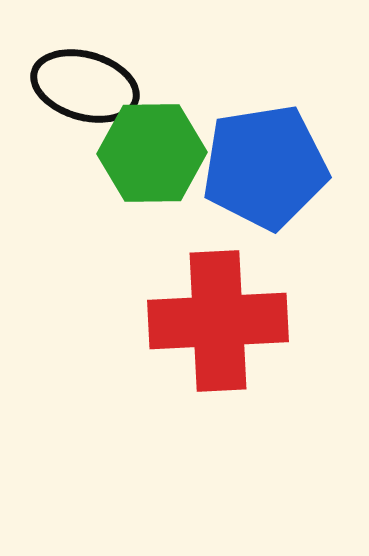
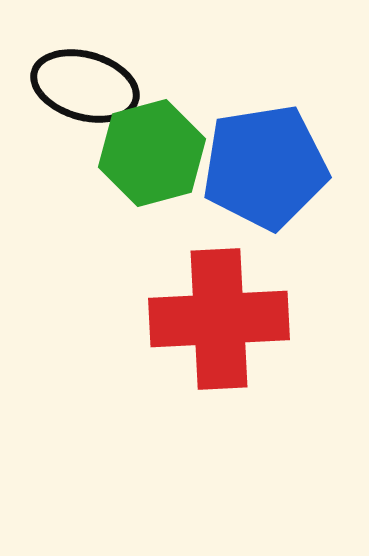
green hexagon: rotated 14 degrees counterclockwise
red cross: moved 1 px right, 2 px up
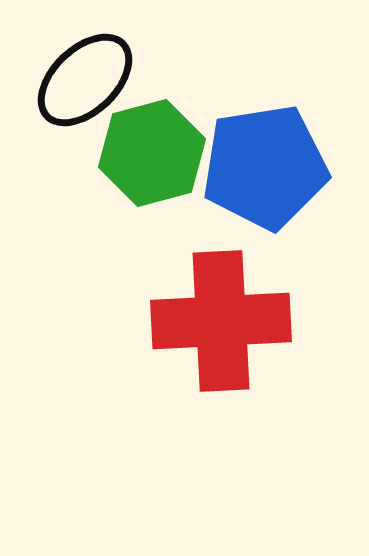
black ellipse: moved 6 px up; rotated 60 degrees counterclockwise
red cross: moved 2 px right, 2 px down
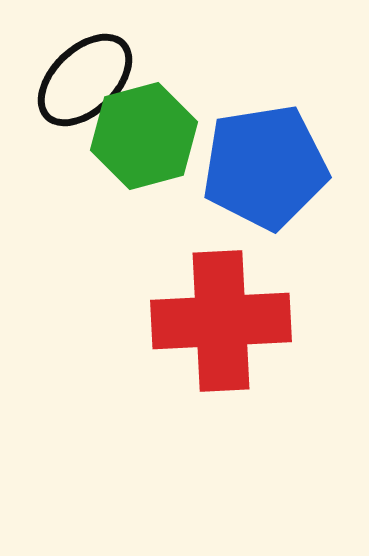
green hexagon: moved 8 px left, 17 px up
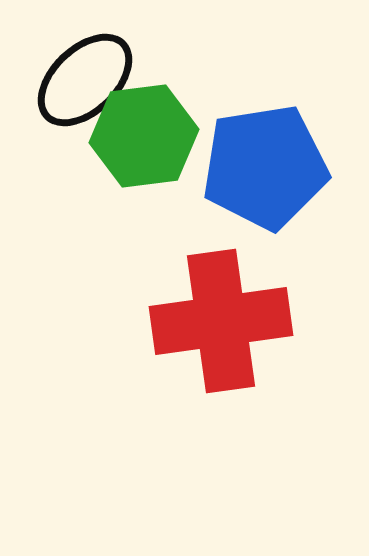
green hexagon: rotated 8 degrees clockwise
red cross: rotated 5 degrees counterclockwise
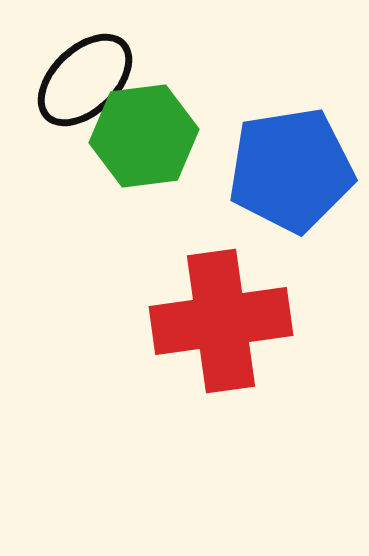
blue pentagon: moved 26 px right, 3 px down
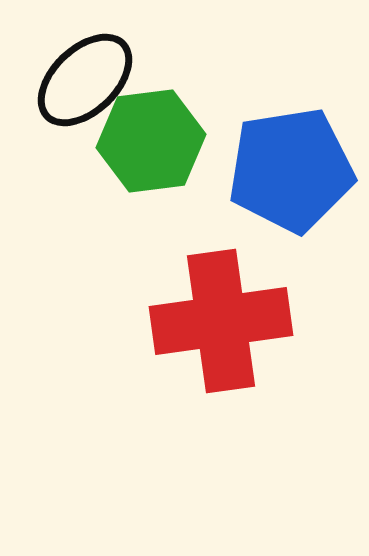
green hexagon: moved 7 px right, 5 px down
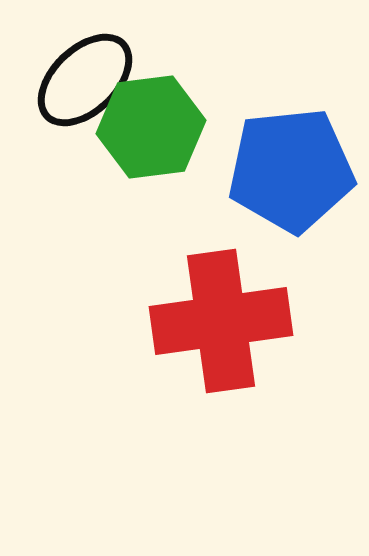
green hexagon: moved 14 px up
blue pentagon: rotated 3 degrees clockwise
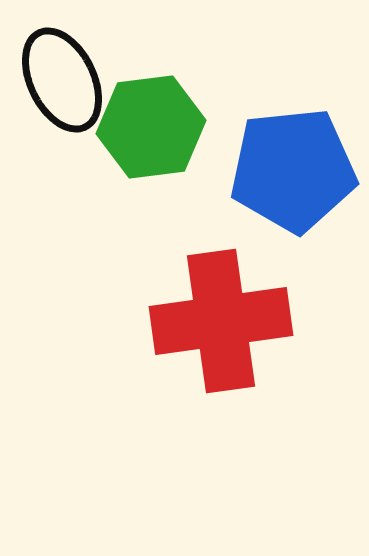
black ellipse: moved 23 px left; rotated 72 degrees counterclockwise
blue pentagon: moved 2 px right
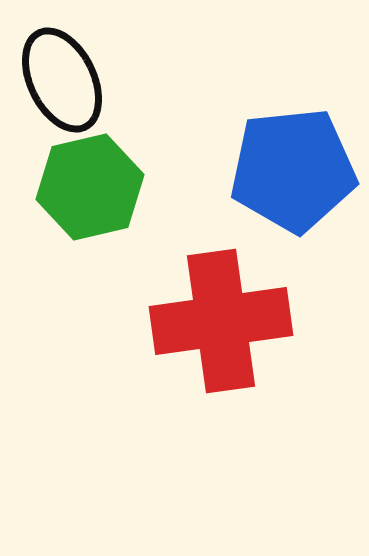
green hexagon: moved 61 px left, 60 px down; rotated 6 degrees counterclockwise
